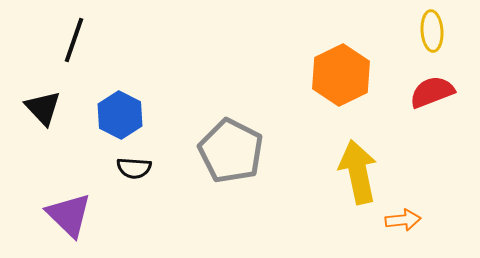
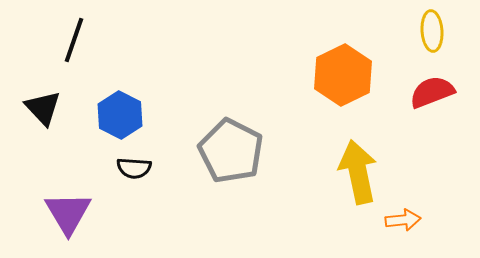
orange hexagon: moved 2 px right
purple triangle: moved 1 px left, 2 px up; rotated 15 degrees clockwise
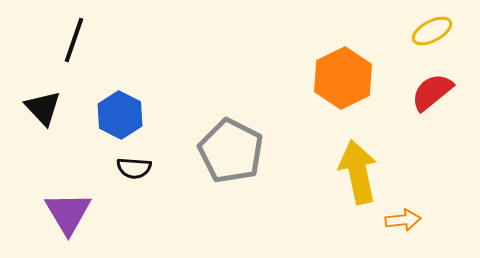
yellow ellipse: rotated 66 degrees clockwise
orange hexagon: moved 3 px down
red semicircle: rotated 18 degrees counterclockwise
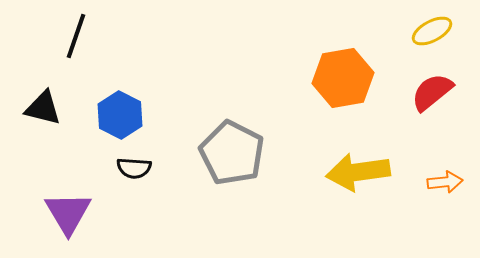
black line: moved 2 px right, 4 px up
orange hexagon: rotated 16 degrees clockwise
black triangle: rotated 33 degrees counterclockwise
gray pentagon: moved 1 px right, 2 px down
yellow arrow: rotated 86 degrees counterclockwise
orange arrow: moved 42 px right, 38 px up
